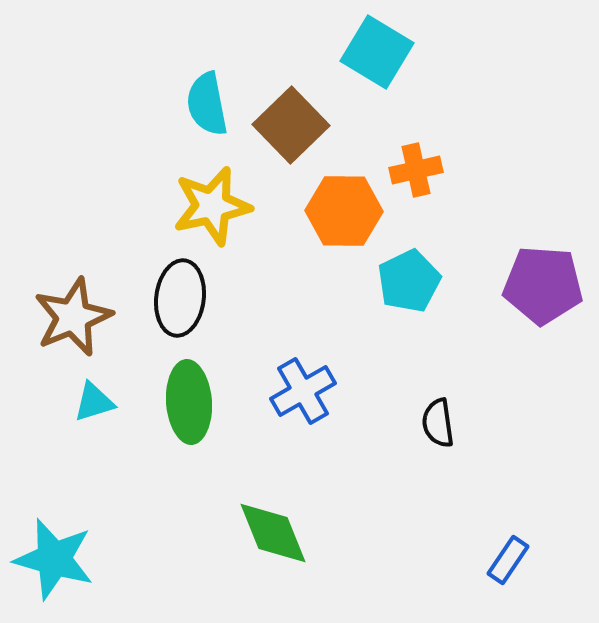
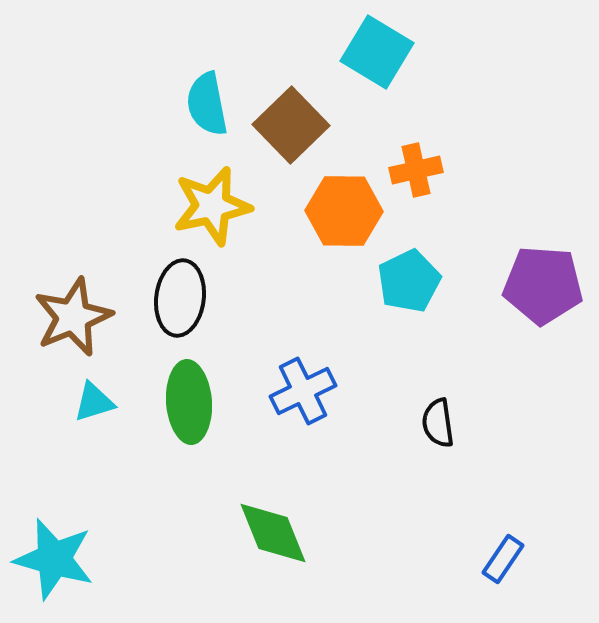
blue cross: rotated 4 degrees clockwise
blue rectangle: moved 5 px left, 1 px up
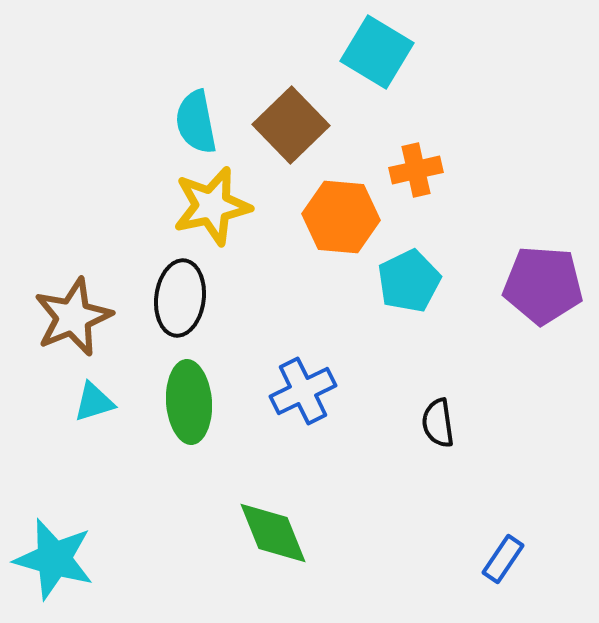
cyan semicircle: moved 11 px left, 18 px down
orange hexagon: moved 3 px left, 6 px down; rotated 4 degrees clockwise
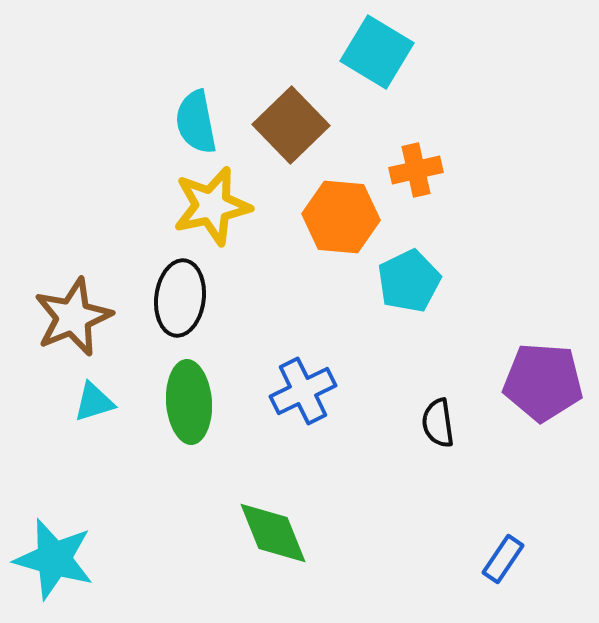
purple pentagon: moved 97 px down
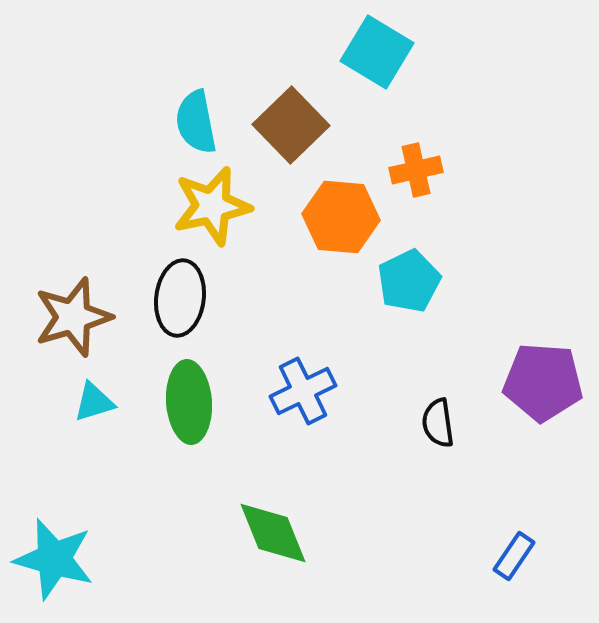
brown star: rotated 6 degrees clockwise
blue rectangle: moved 11 px right, 3 px up
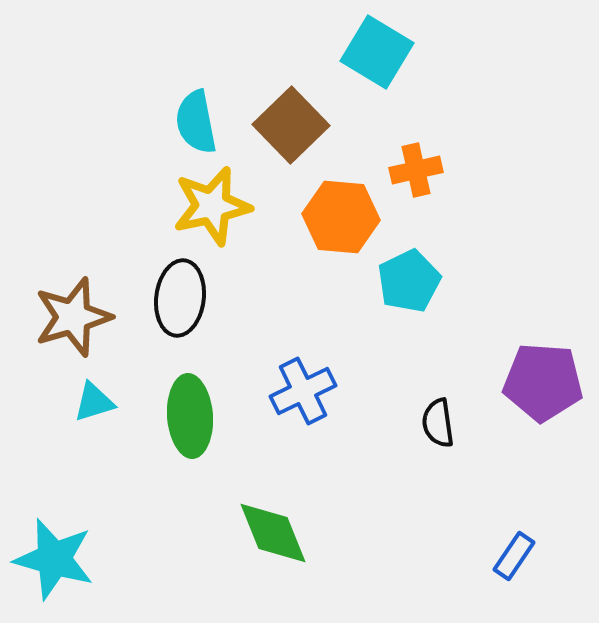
green ellipse: moved 1 px right, 14 px down
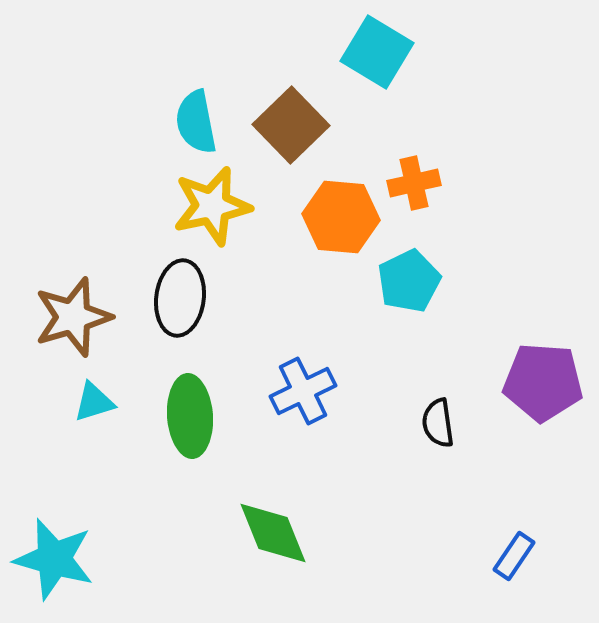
orange cross: moved 2 px left, 13 px down
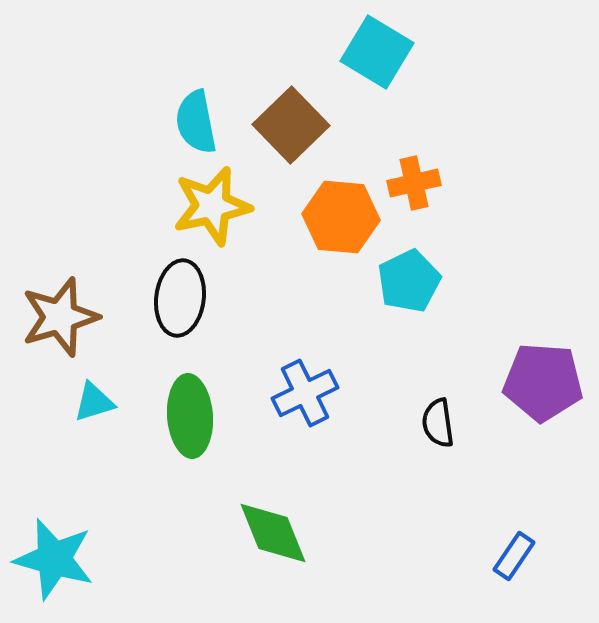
brown star: moved 13 px left
blue cross: moved 2 px right, 2 px down
